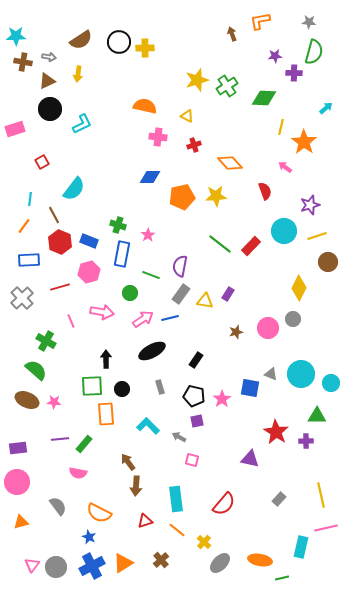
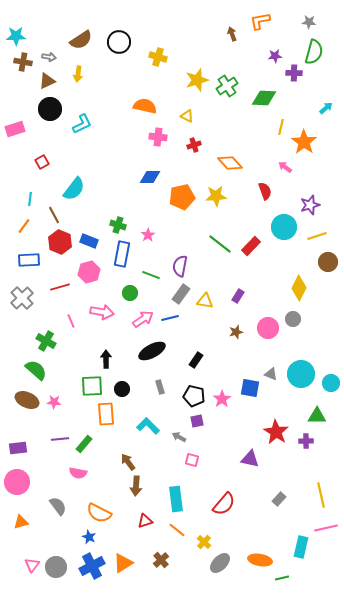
yellow cross at (145, 48): moved 13 px right, 9 px down; rotated 18 degrees clockwise
cyan circle at (284, 231): moved 4 px up
purple rectangle at (228, 294): moved 10 px right, 2 px down
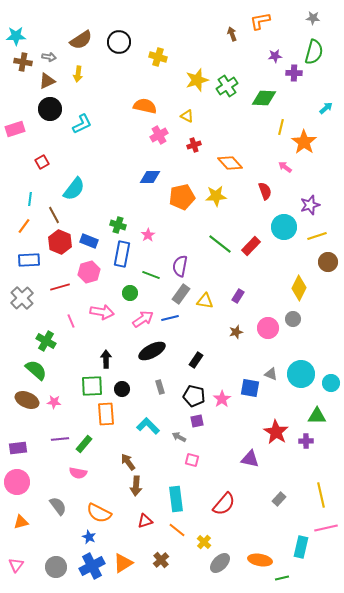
gray star at (309, 22): moved 4 px right, 4 px up
pink cross at (158, 137): moved 1 px right, 2 px up; rotated 36 degrees counterclockwise
pink triangle at (32, 565): moved 16 px left
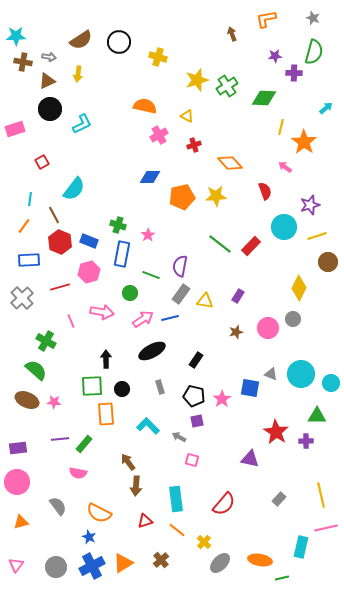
gray star at (313, 18): rotated 16 degrees clockwise
orange L-shape at (260, 21): moved 6 px right, 2 px up
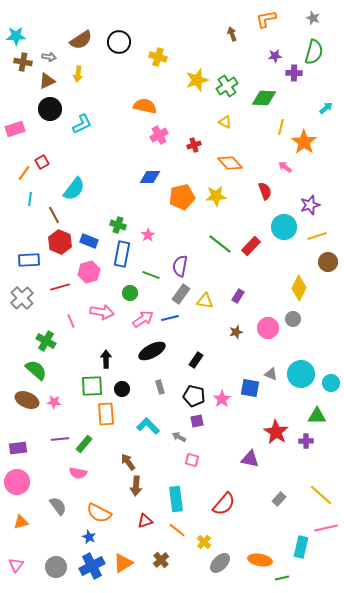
yellow triangle at (187, 116): moved 38 px right, 6 px down
orange line at (24, 226): moved 53 px up
yellow line at (321, 495): rotated 35 degrees counterclockwise
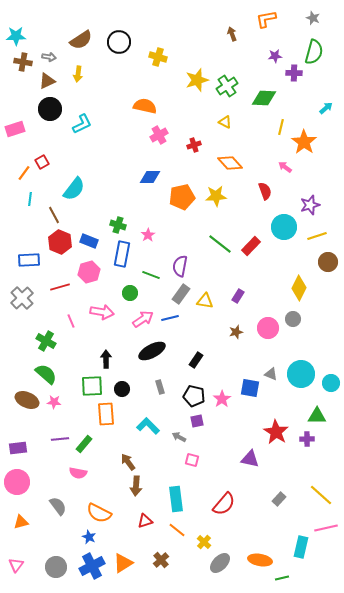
green semicircle at (36, 370): moved 10 px right, 4 px down
purple cross at (306, 441): moved 1 px right, 2 px up
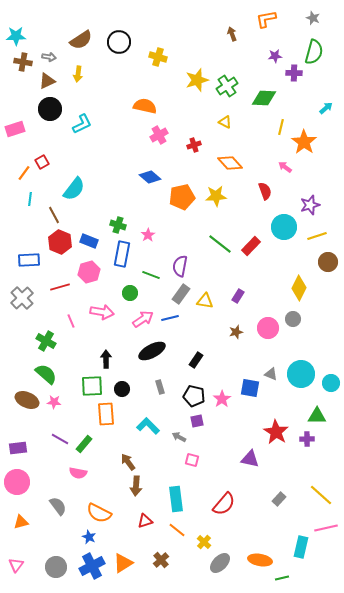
blue diamond at (150, 177): rotated 40 degrees clockwise
purple line at (60, 439): rotated 36 degrees clockwise
